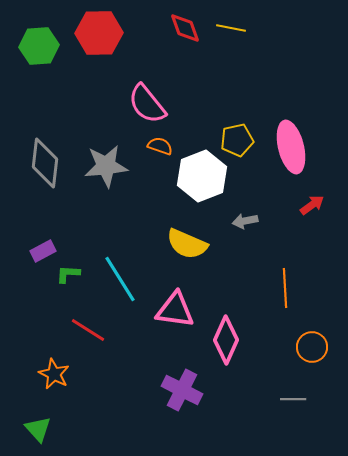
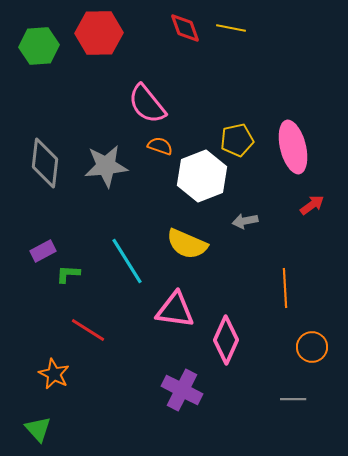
pink ellipse: moved 2 px right
cyan line: moved 7 px right, 18 px up
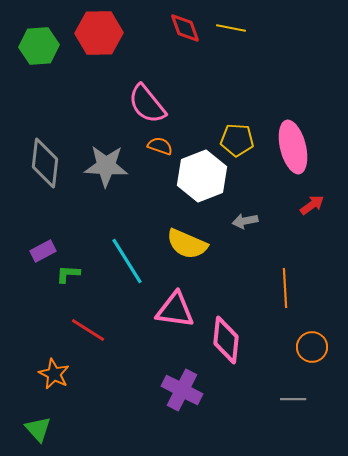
yellow pentagon: rotated 16 degrees clockwise
gray star: rotated 9 degrees clockwise
pink diamond: rotated 18 degrees counterclockwise
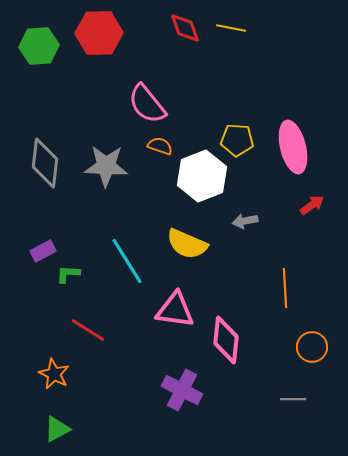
green triangle: moved 19 px right; rotated 44 degrees clockwise
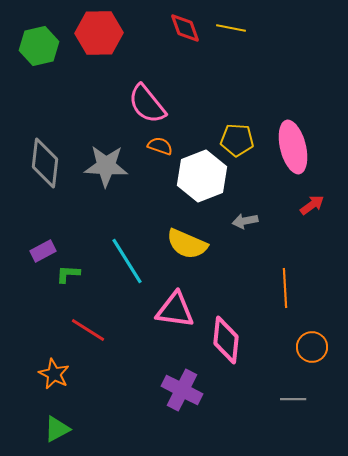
green hexagon: rotated 9 degrees counterclockwise
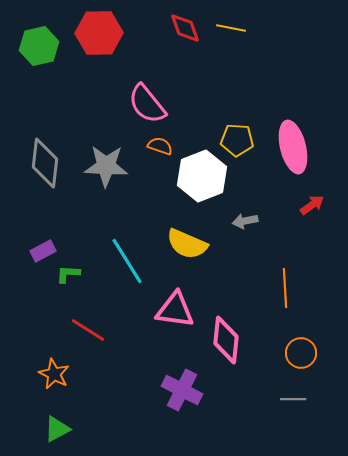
orange circle: moved 11 px left, 6 px down
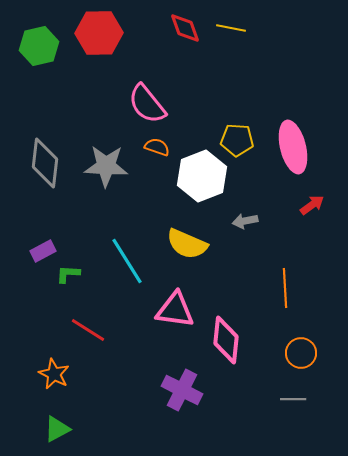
orange semicircle: moved 3 px left, 1 px down
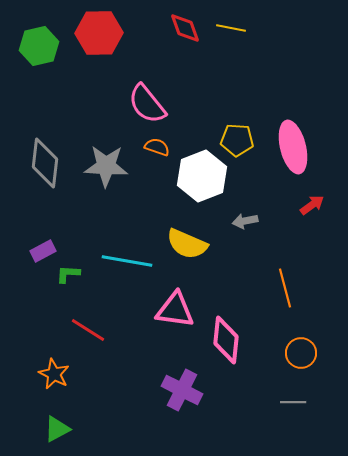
cyan line: rotated 48 degrees counterclockwise
orange line: rotated 12 degrees counterclockwise
gray line: moved 3 px down
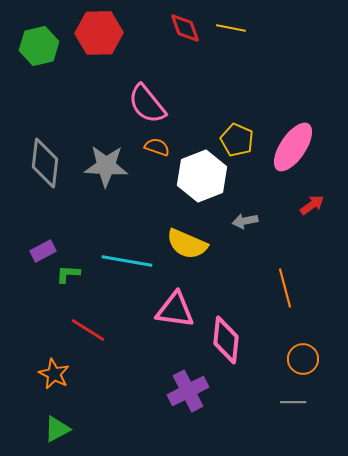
yellow pentagon: rotated 20 degrees clockwise
pink ellipse: rotated 48 degrees clockwise
orange circle: moved 2 px right, 6 px down
purple cross: moved 6 px right, 1 px down; rotated 36 degrees clockwise
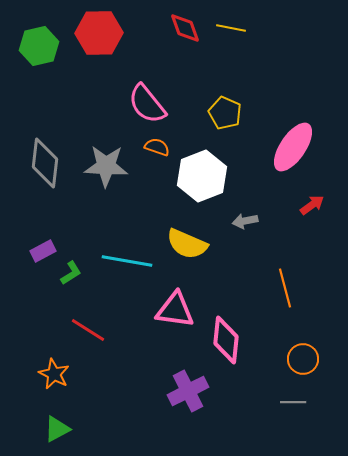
yellow pentagon: moved 12 px left, 27 px up
green L-shape: moved 3 px right, 1 px up; rotated 145 degrees clockwise
